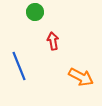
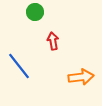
blue line: rotated 16 degrees counterclockwise
orange arrow: rotated 35 degrees counterclockwise
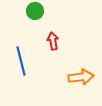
green circle: moved 1 px up
blue line: moved 2 px right, 5 px up; rotated 24 degrees clockwise
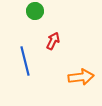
red arrow: rotated 36 degrees clockwise
blue line: moved 4 px right
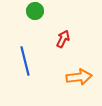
red arrow: moved 10 px right, 2 px up
orange arrow: moved 2 px left
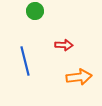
red arrow: moved 1 px right, 6 px down; rotated 66 degrees clockwise
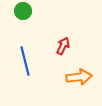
green circle: moved 12 px left
red arrow: moved 1 px left, 1 px down; rotated 66 degrees counterclockwise
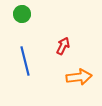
green circle: moved 1 px left, 3 px down
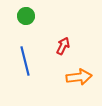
green circle: moved 4 px right, 2 px down
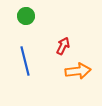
orange arrow: moved 1 px left, 6 px up
